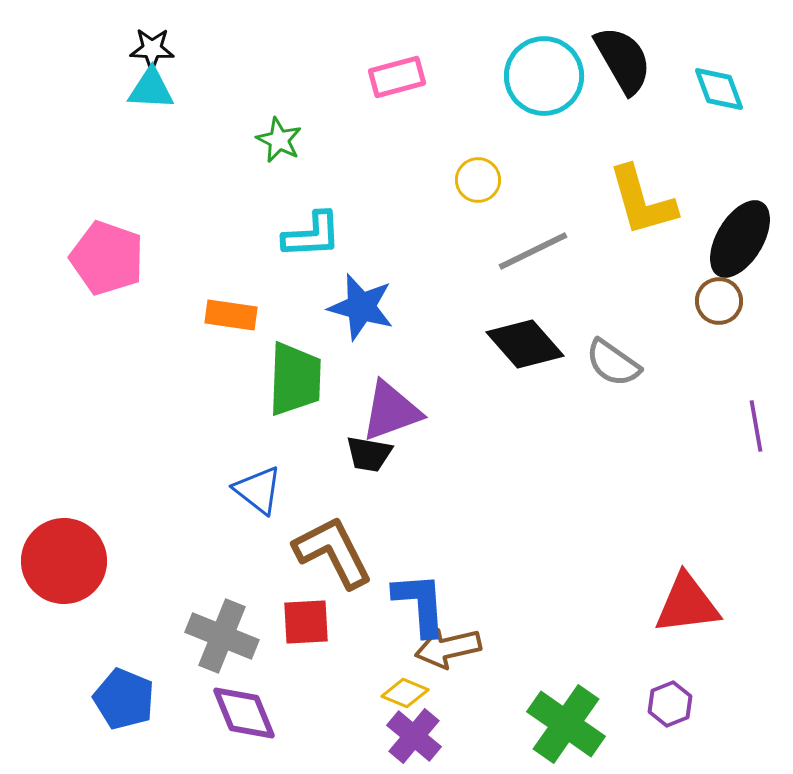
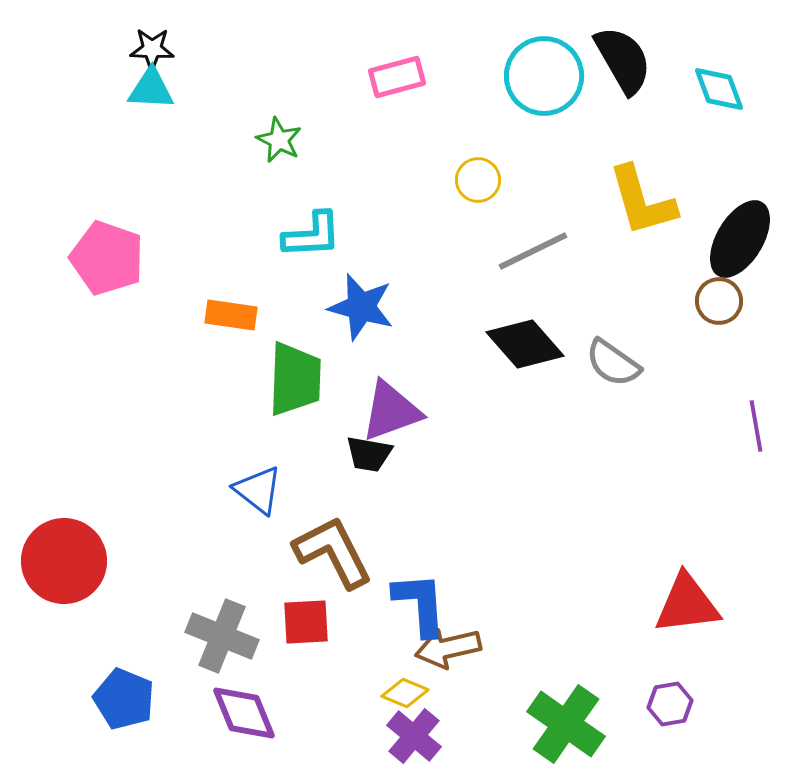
purple hexagon: rotated 12 degrees clockwise
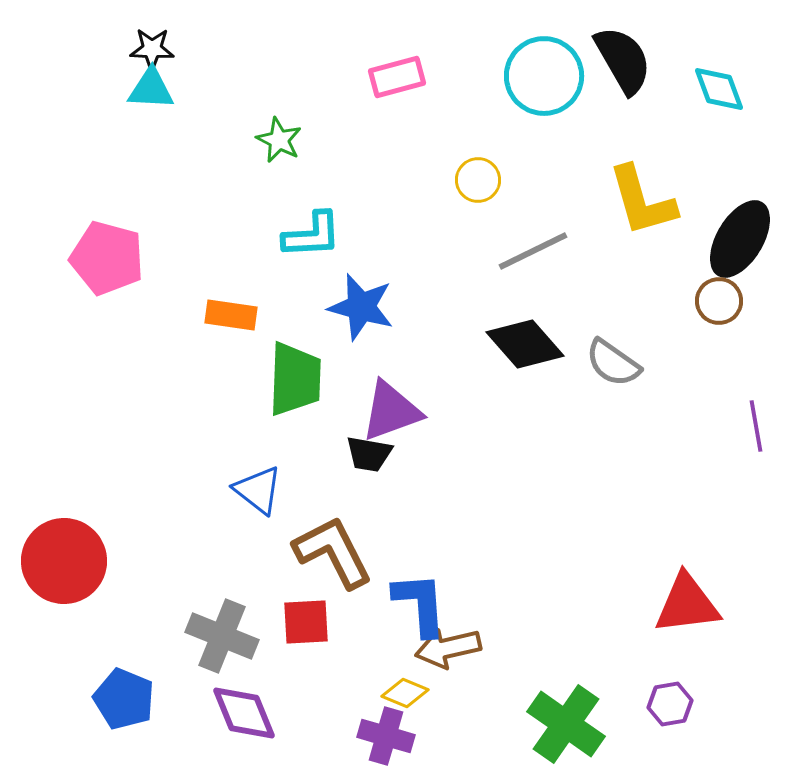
pink pentagon: rotated 4 degrees counterclockwise
purple cross: moved 28 px left; rotated 24 degrees counterclockwise
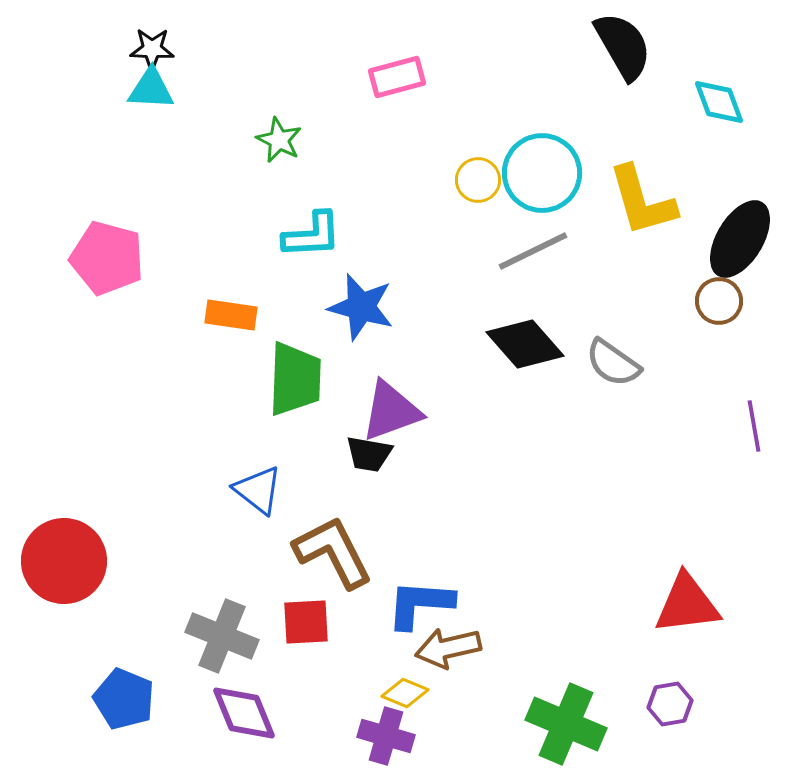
black semicircle: moved 14 px up
cyan circle: moved 2 px left, 97 px down
cyan diamond: moved 13 px down
purple line: moved 2 px left
blue L-shape: rotated 82 degrees counterclockwise
green cross: rotated 12 degrees counterclockwise
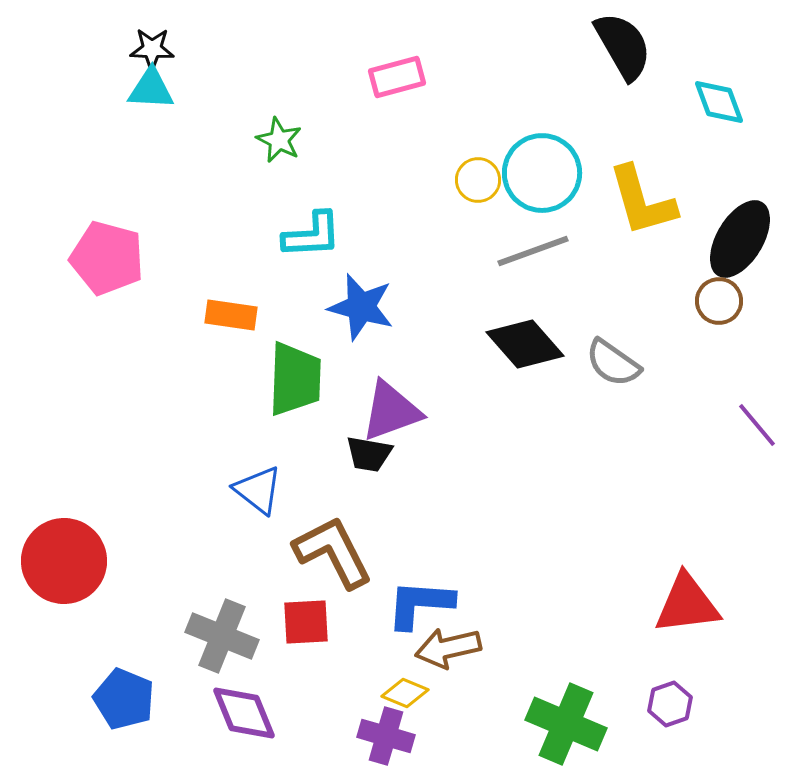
gray line: rotated 6 degrees clockwise
purple line: moved 3 px right, 1 px up; rotated 30 degrees counterclockwise
purple hexagon: rotated 9 degrees counterclockwise
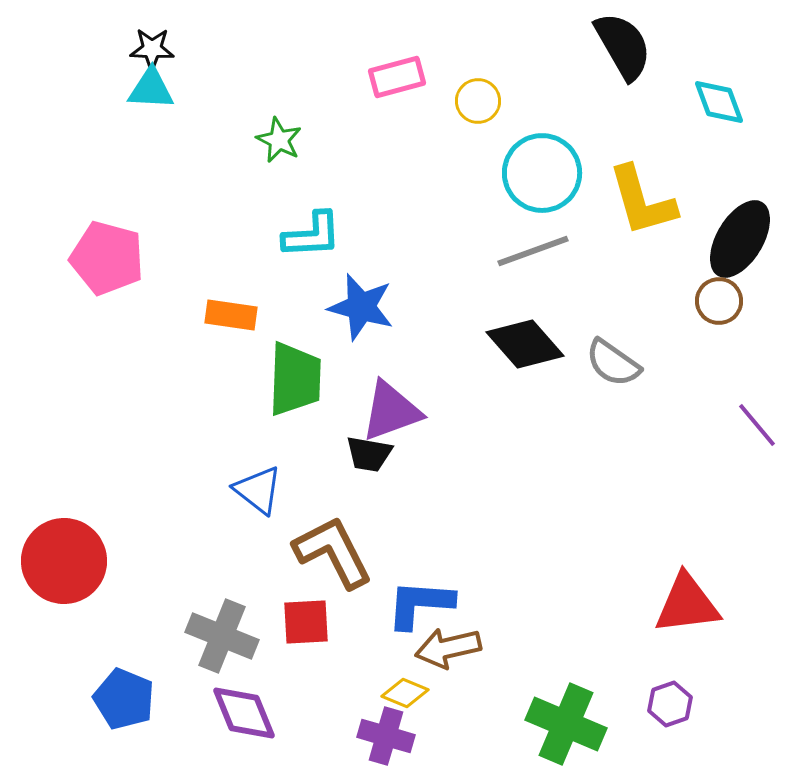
yellow circle: moved 79 px up
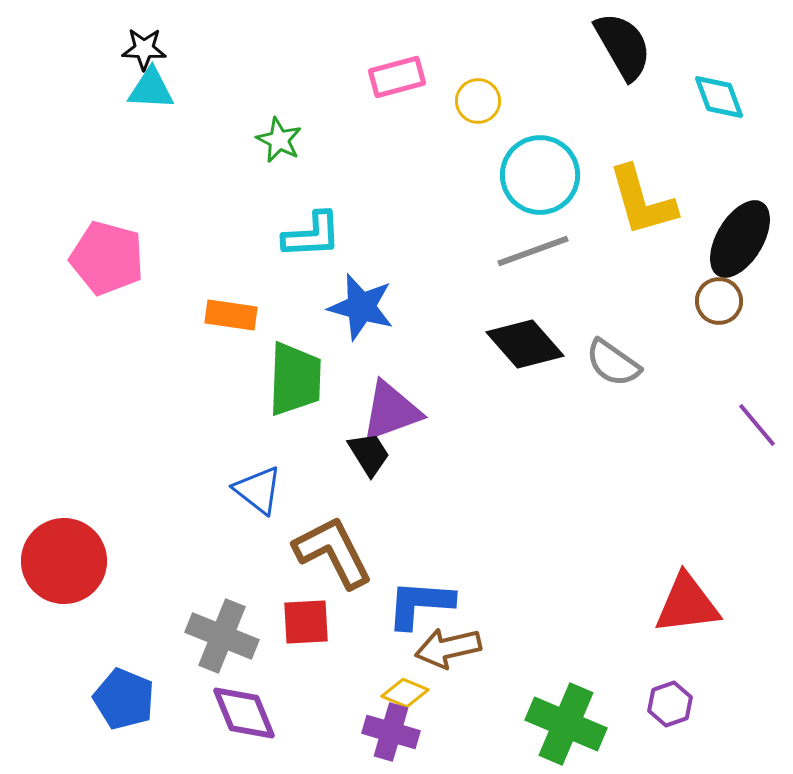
black star: moved 8 px left
cyan diamond: moved 5 px up
cyan circle: moved 2 px left, 2 px down
black trapezoid: rotated 132 degrees counterclockwise
purple cross: moved 5 px right, 4 px up
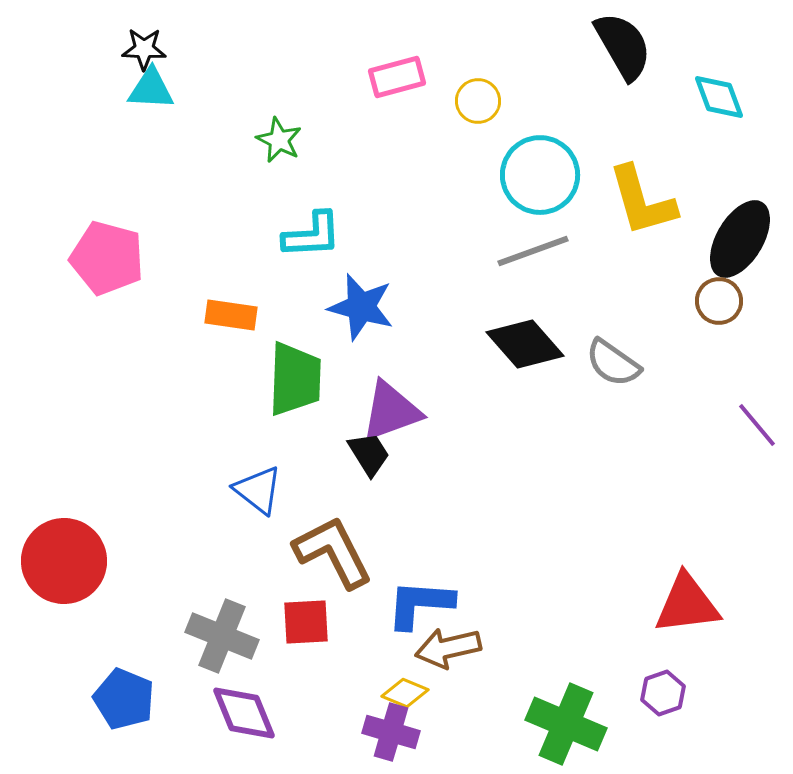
purple hexagon: moved 7 px left, 11 px up
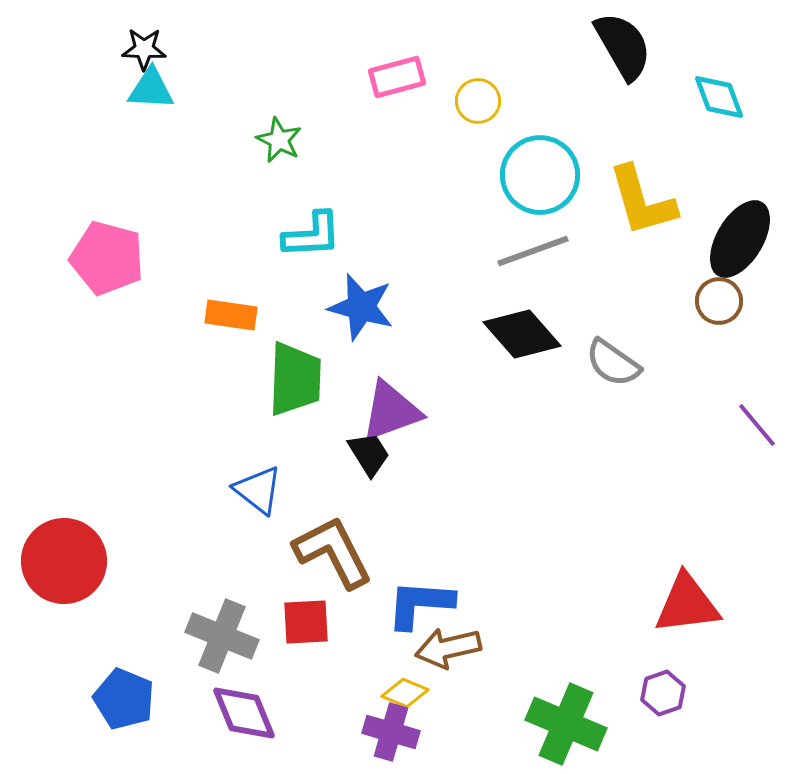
black diamond: moved 3 px left, 10 px up
